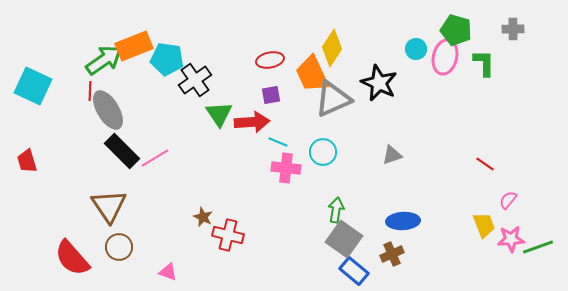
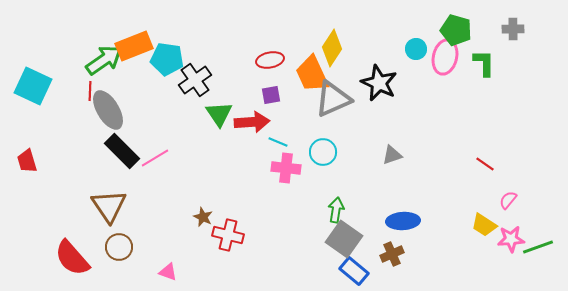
yellow trapezoid at (484, 225): rotated 144 degrees clockwise
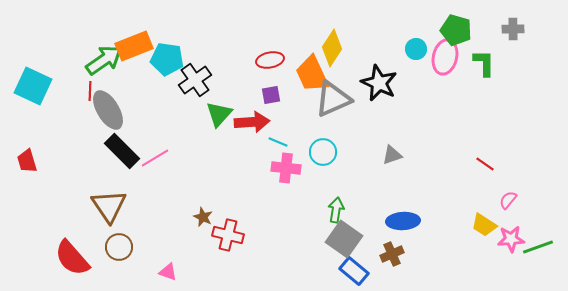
green triangle at (219, 114): rotated 16 degrees clockwise
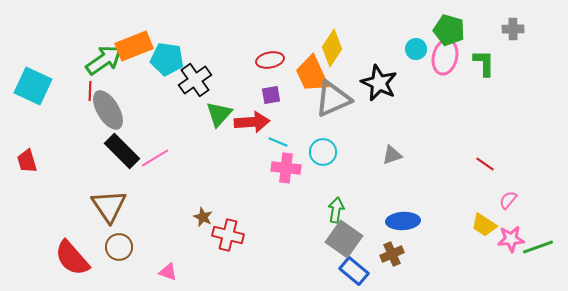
green pentagon at (456, 30): moved 7 px left
